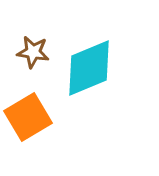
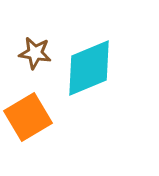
brown star: moved 2 px right, 1 px down
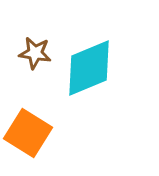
orange square: moved 16 px down; rotated 27 degrees counterclockwise
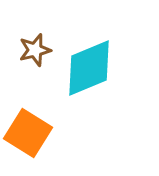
brown star: moved 3 px up; rotated 24 degrees counterclockwise
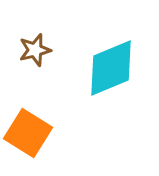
cyan diamond: moved 22 px right
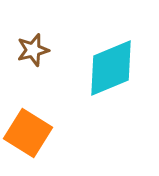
brown star: moved 2 px left
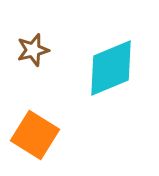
orange square: moved 7 px right, 2 px down
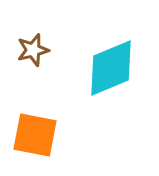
orange square: rotated 21 degrees counterclockwise
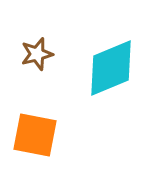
brown star: moved 4 px right, 4 px down
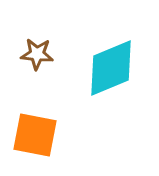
brown star: rotated 20 degrees clockwise
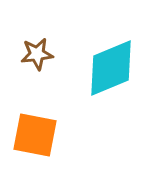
brown star: rotated 12 degrees counterclockwise
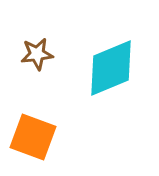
orange square: moved 2 px left, 2 px down; rotated 9 degrees clockwise
